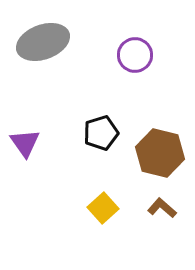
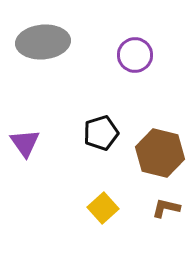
gray ellipse: rotated 15 degrees clockwise
brown L-shape: moved 4 px right; rotated 28 degrees counterclockwise
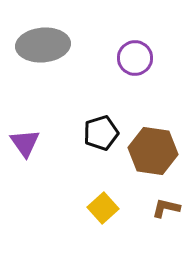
gray ellipse: moved 3 px down
purple circle: moved 3 px down
brown hexagon: moved 7 px left, 2 px up; rotated 6 degrees counterclockwise
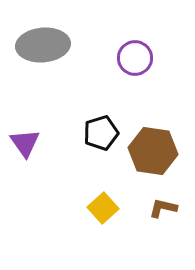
brown L-shape: moved 3 px left
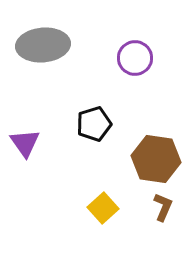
black pentagon: moved 7 px left, 9 px up
brown hexagon: moved 3 px right, 8 px down
brown L-shape: moved 1 px up; rotated 100 degrees clockwise
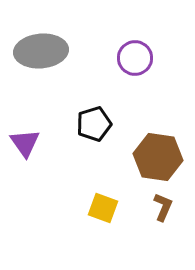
gray ellipse: moved 2 px left, 6 px down
brown hexagon: moved 2 px right, 2 px up
yellow square: rotated 28 degrees counterclockwise
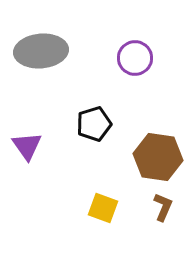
purple triangle: moved 2 px right, 3 px down
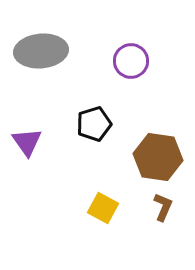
purple circle: moved 4 px left, 3 px down
purple triangle: moved 4 px up
yellow square: rotated 8 degrees clockwise
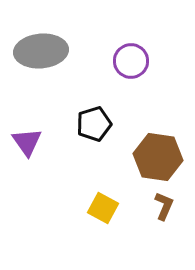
brown L-shape: moved 1 px right, 1 px up
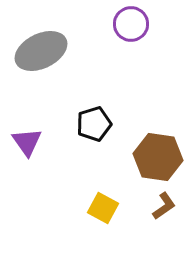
gray ellipse: rotated 21 degrees counterclockwise
purple circle: moved 37 px up
brown L-shape: rotated 32 degrees clockwise
